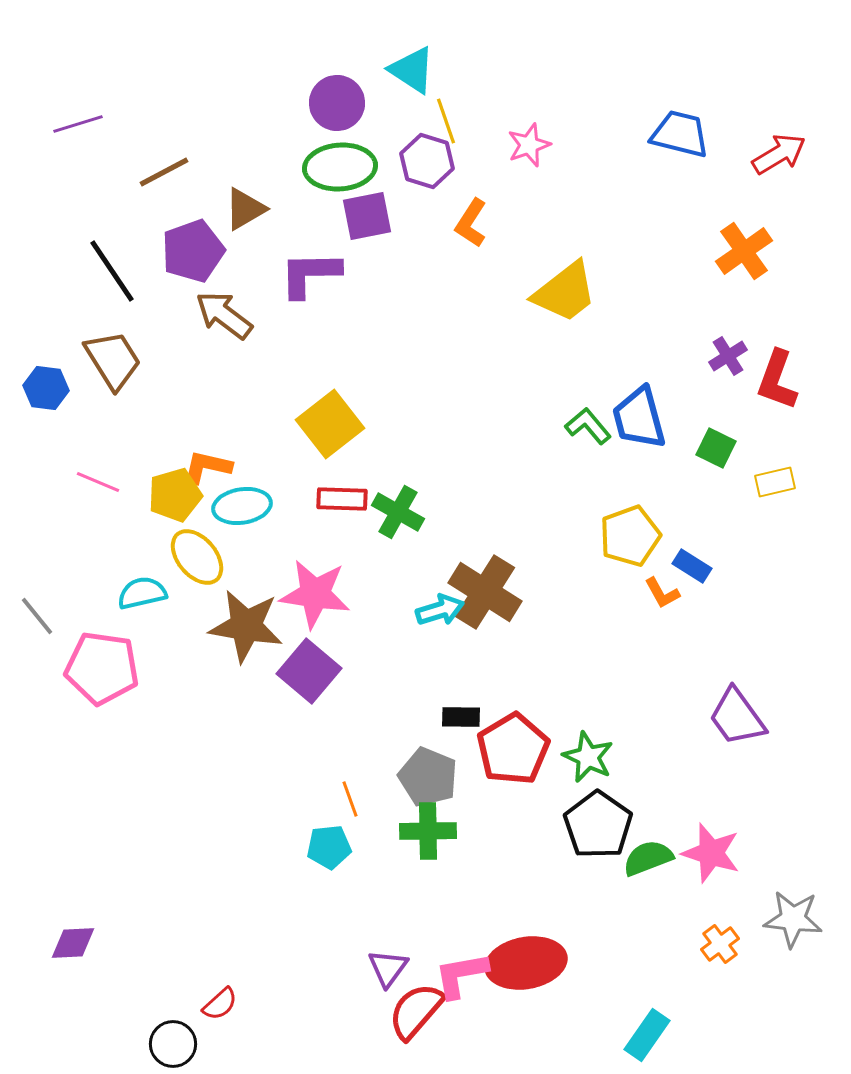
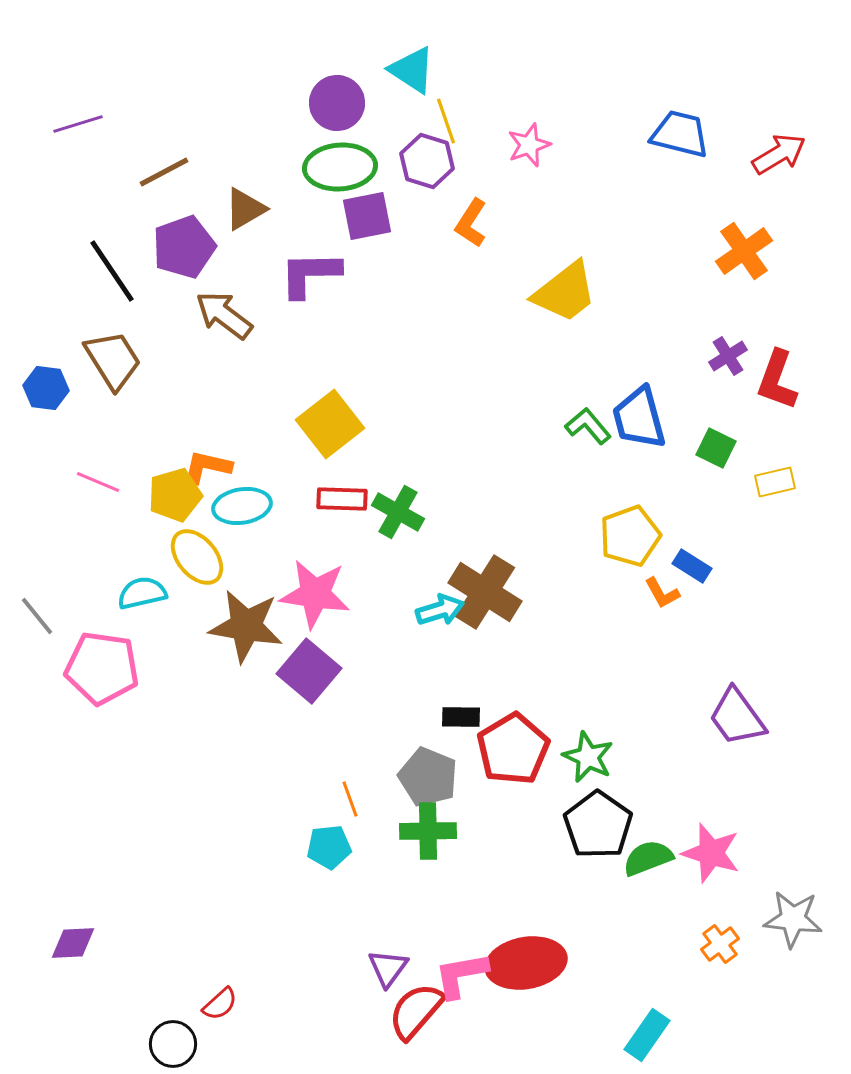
purple pentagon at (193, 251): moved 9 px left, 4 px up
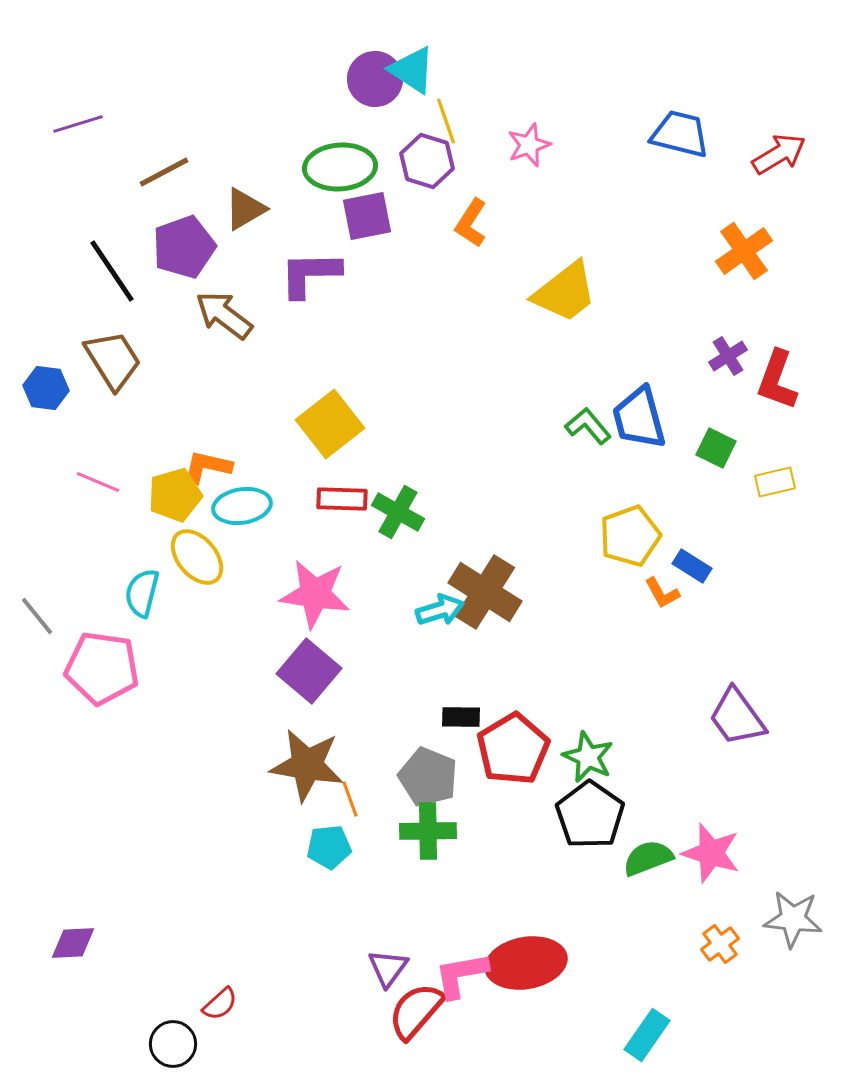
purple circle at (337, 103): moved 38 px right, 24 px up
cyan semicircle at (142, 593): rotated 63 degrees counterclockwise
brown star at (246, 626): moved 61 px right, 139 px down
black pentagon at (598, 825): moved 8 px left, 10 px up
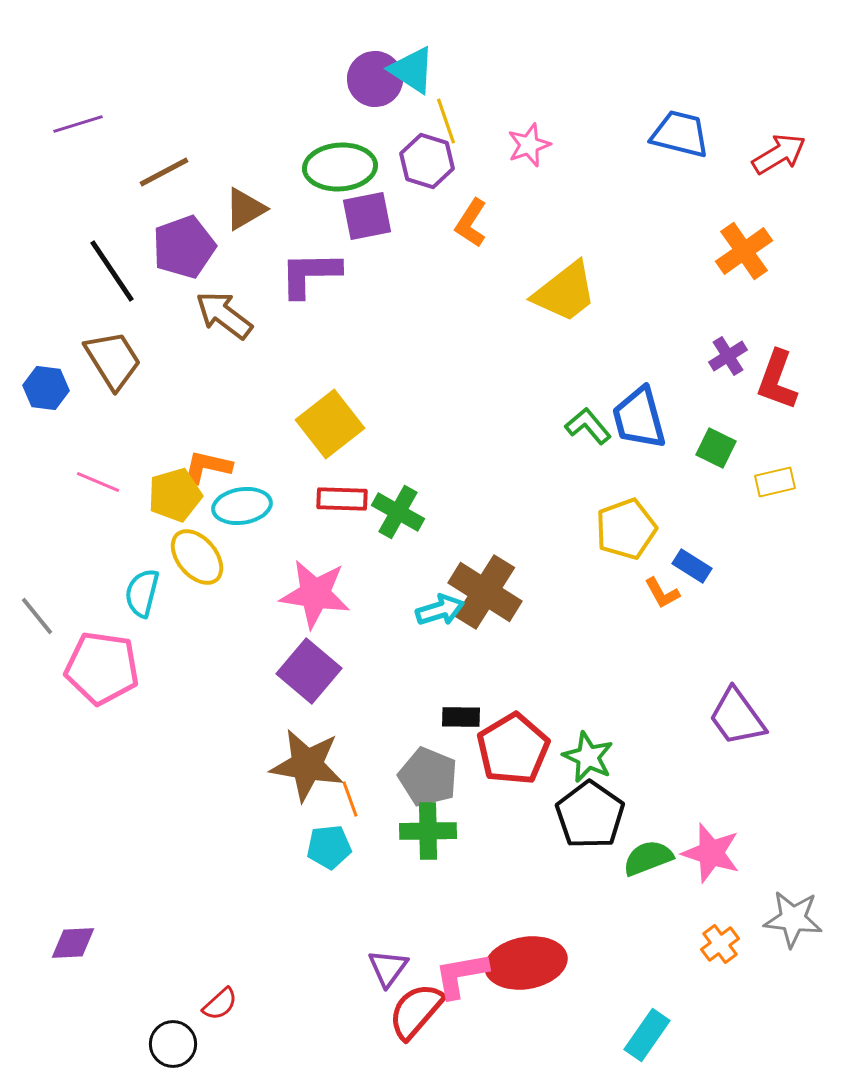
yellow pentagon at (630, 536): moved 4 px left, 7 px up
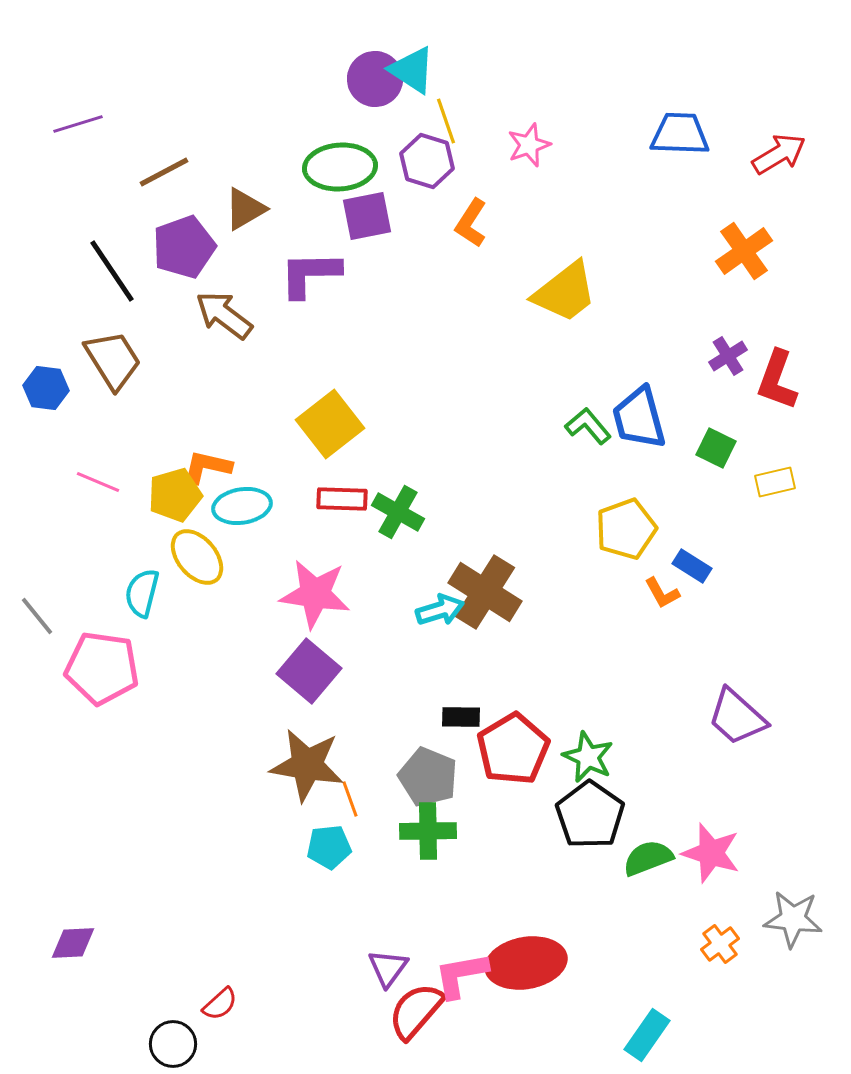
blue trapezoid at (680, 134): rotated 12 degrees counterclockwise
purple trapezoid at (737, 717): rotated 12 degrees counterclockwise
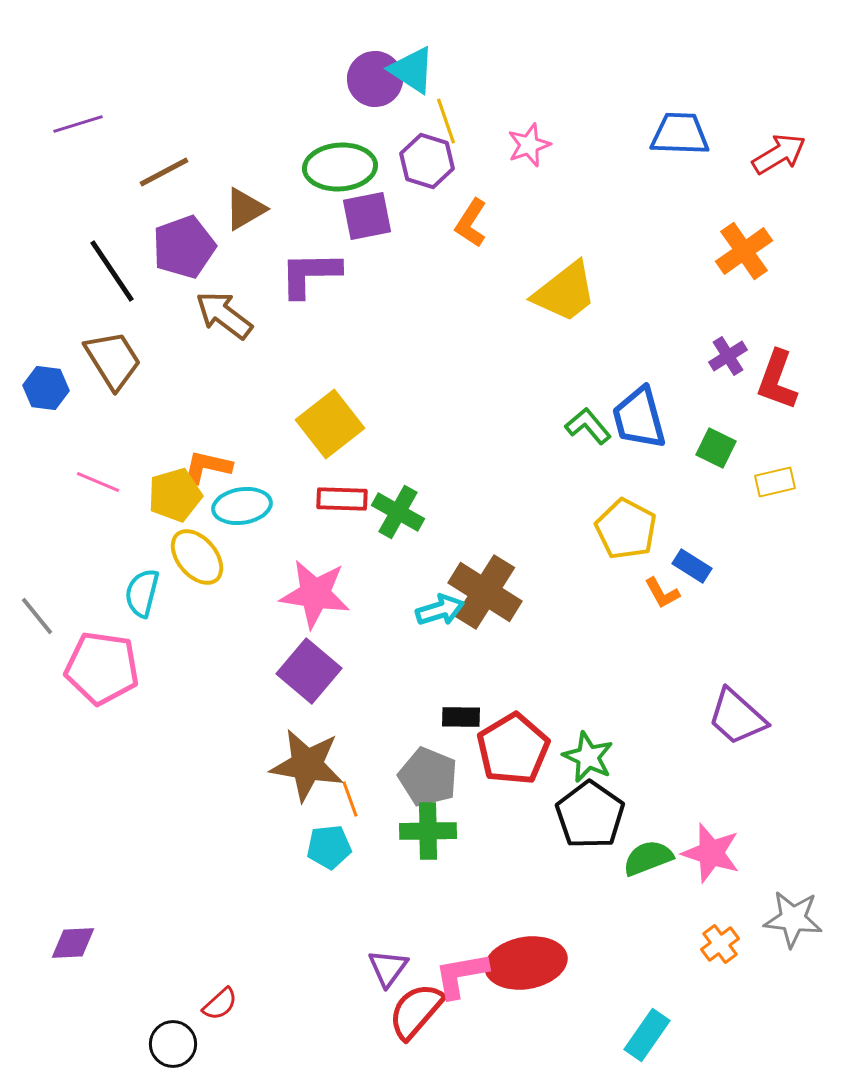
yellow pentagon at (626, 529): rotated 24 degrees counterclockwise
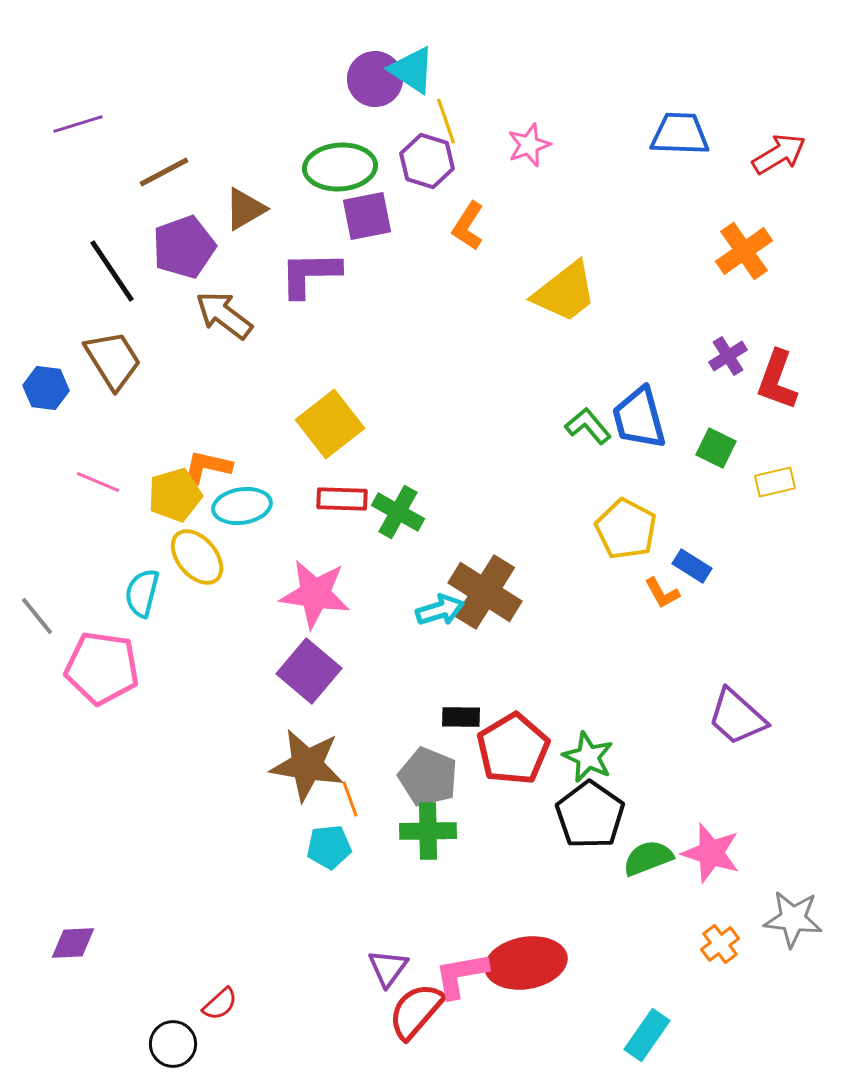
orange L-shape at (471, 223): moved 3 px left, 3 px down
